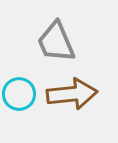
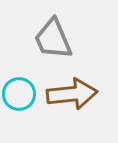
gray trapezoid: moved 3 px left, 3 px up
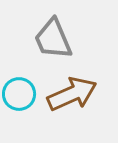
brown arrow: rotated 18 degrees counterclockwise
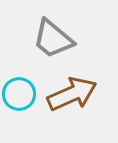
gray trapezoid: rotated 27 degrees counterclockwise
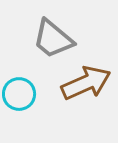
brown arrow: moved 14 px right, 11 px up
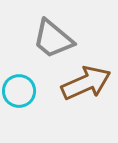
cyan circle: moved 3 px up
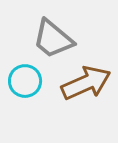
cyan circle: moved 6 px right, 10 px up
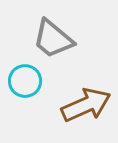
brown arrow: moved 22 px down
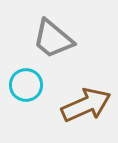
cyan circle: moved 1 px right, 4 px down
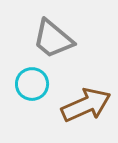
cyan circle: moved 6 px right, 1 px up
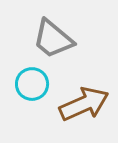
brown arrow: moved 2 px left, 1 px up
